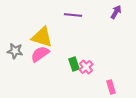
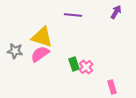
pink rectangle: moved 1 px right
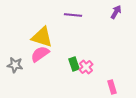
gray star: moved 14 px down
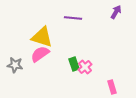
purple line: moved 3 px down
pink cross: moved 1 px left
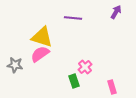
green rectangle: moved 17 px down
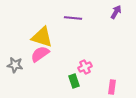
pink cross: rotated 16 degrees clockwise
pink rectangle: rotated 24 degrees clockwise
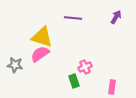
purple arrow: moved 5 px down
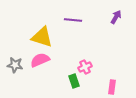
purple line: moved 2 px down
pink semicircle: moved 6 px down; rotated 12 degrees clockwise
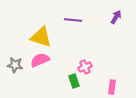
yellow triangle: moved 1 px left
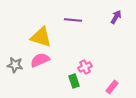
pink rectangle: rotated 32 degrees clockwise
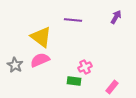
yellow triangle: rotated 20 degrees clockwise
gray star: rotated 21 degrees clockwise
green rectangle: rotated 64 degrees counterclockwise
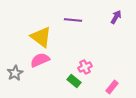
gray star: moved 8 px down; rotated 14 degrees clockwise
green rectangle: rotated 32 degrees clockwise
